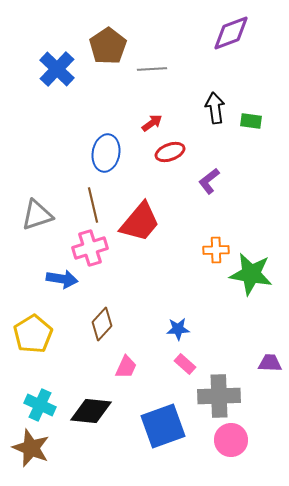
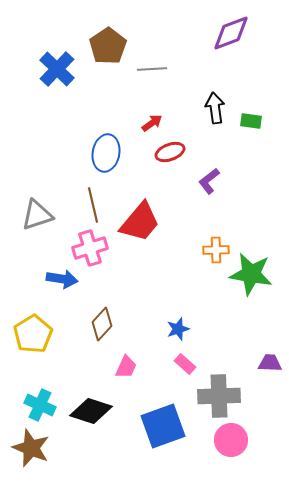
blue star: rotated 15 degrees counterclockwise
black diamond: rotated 12 degrees clockwise
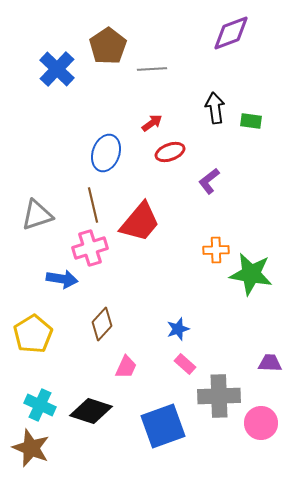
blue ellipse: rotated 9 degrees clockwise
pink circle: moved 30 px right, 17 px up
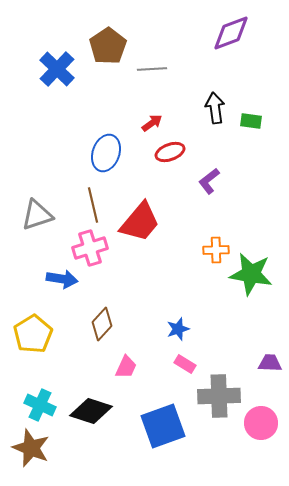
pink rectangle: rotated 10 degrees counterclockwise
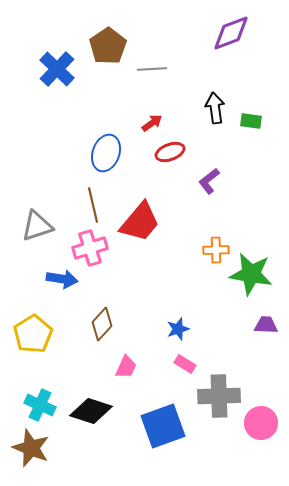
gray triangle: moved 11 px down
purple trapezoid: moved 4 px left, 38 px up
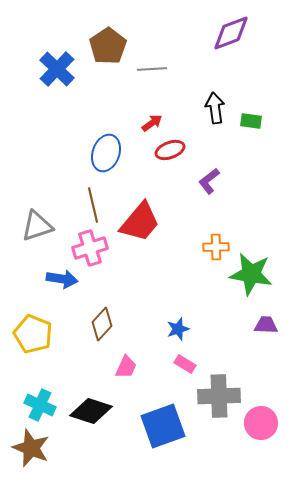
red ellipse: moved 2 px up
orange cross: moved 3 px up
yellow pentagon: rotated 18 degrees counterclockwise
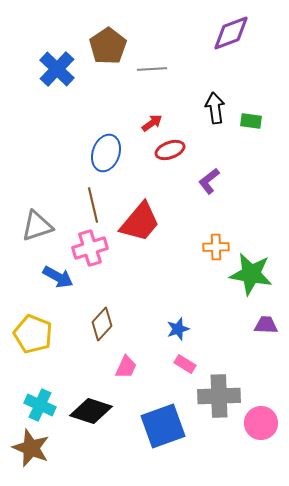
blue arrow: moved 4 px left, 2 px up; rotated 20 degrees clockwise
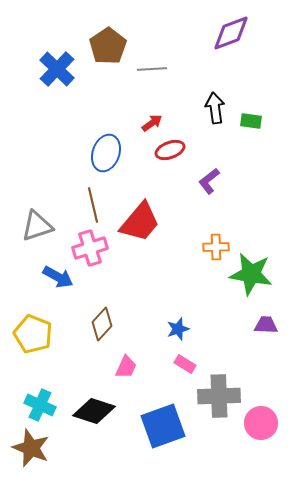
black diamond: moved 3 px right
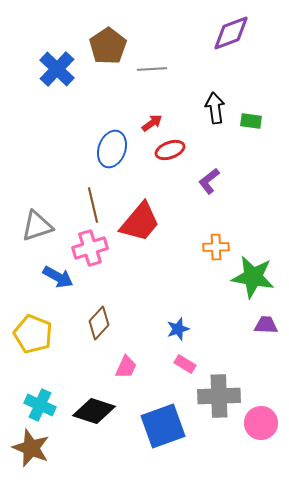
blue ellipse: moved 6 px right, 4 px up
green star: moved 2 px right, 3 px down
brown diamond: moved 3 px left, 1 px up
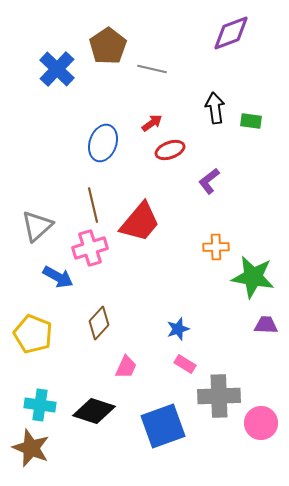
gray line: rotated 16 degrees clockwise
blue ellipse: moved 9 px left, 6 px up
gray triangle: rotated 24 degrees counterclockwise
cyan cross: rotated 16 degrees counterclockwise
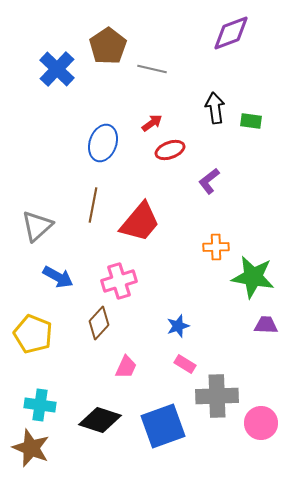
brown line: rotated 24 degrees clockwise
pink cross: moved 29 px right, 33 px down
blue star: moved 3 px up
gray cross: moved 2 px left
black diamond: moved 6 px right, 9 px down
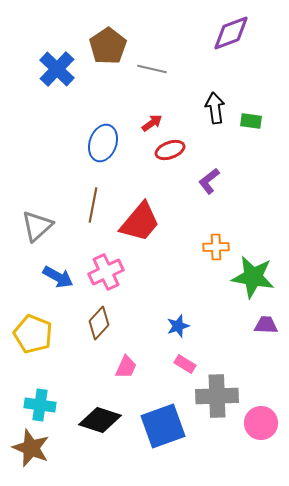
pink cross: moved 13 px left, 9 px up; rotated 8 degrees counterclockwise
